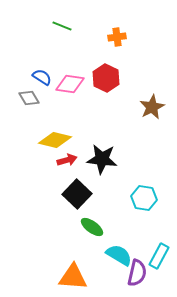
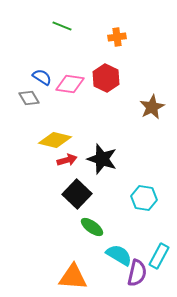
black star: rotated 12 degrees clockwise
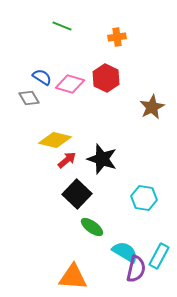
pink diamond: rotated 8 degrees clockwise
red arrow: rotated 24 degrees counterclockwise
cyan semicircle: moved 6 px right, 3 px up
purple semicircle: moved 1 px left, 4 px up
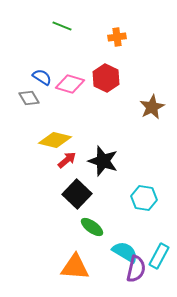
black star: moved 1 px right, 2 px down
orange triangle: moved 2 px right, 10 px up
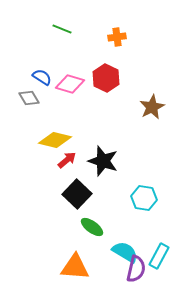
green line: moved 3 px down
